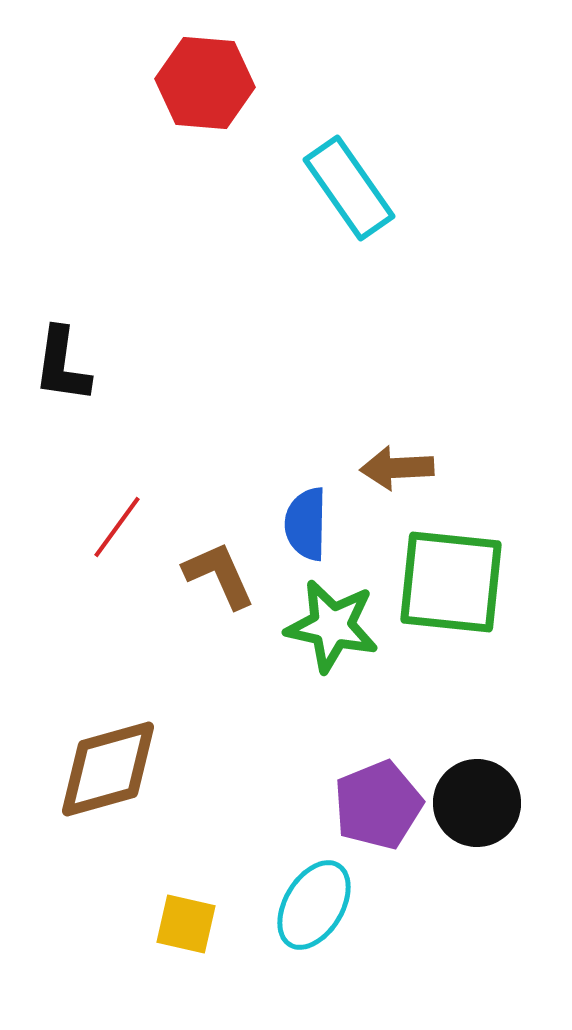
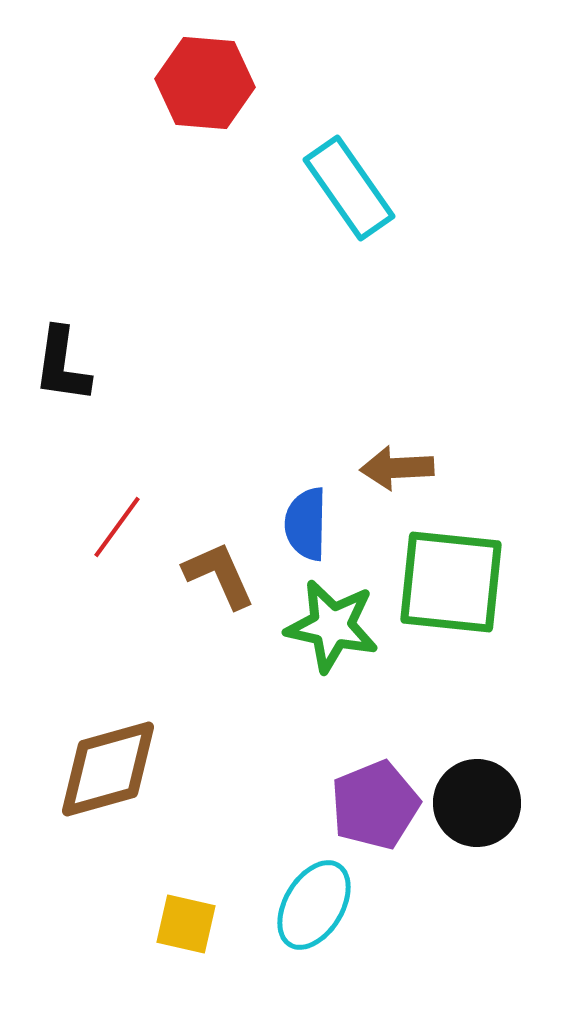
purple pentagon: moved 3 px left
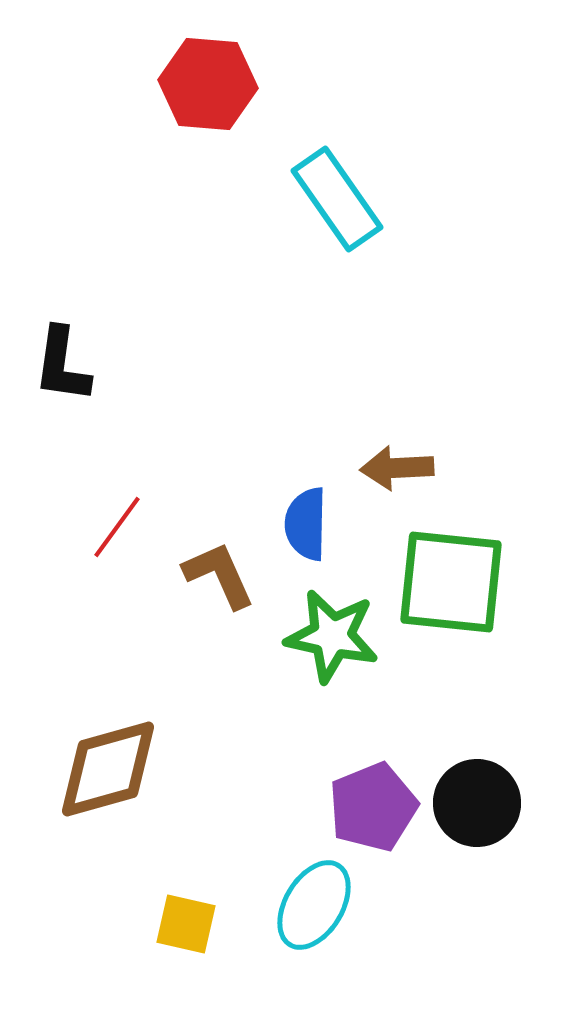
red hexagon: moved 3 px right, 1 px down
cyan rectangle: moved 12 px left, 11 px down
green star: moved 10 px down
purple pentagon: moved 2 px left, 2 px down
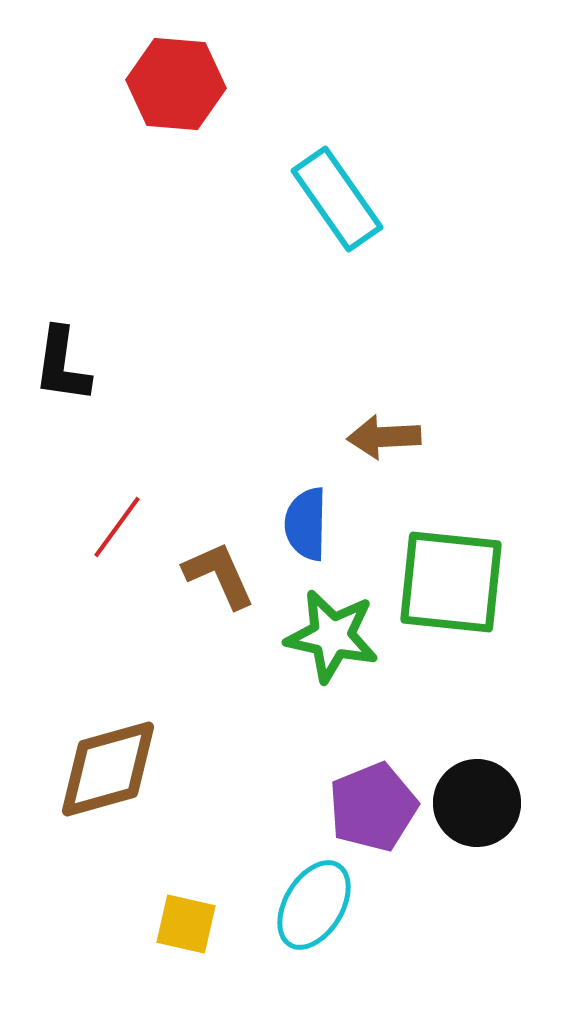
red hexagon: moved 32 px left
brown arrow: moved 13 px left, 31 px up
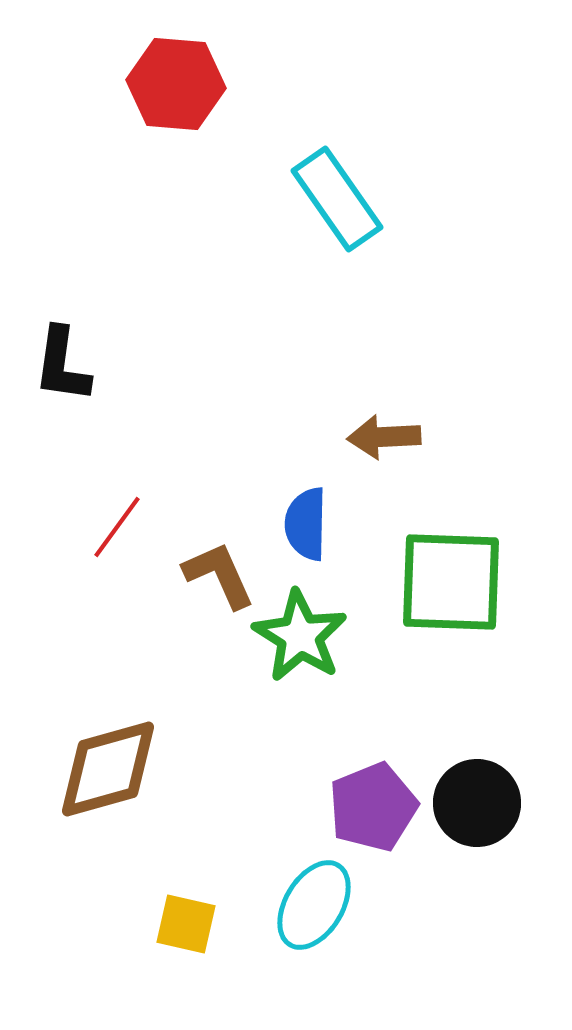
green square: rotated 4 degrees counterclockwise
green star: moved 32 px left; rotated 20 degrees clockwise
